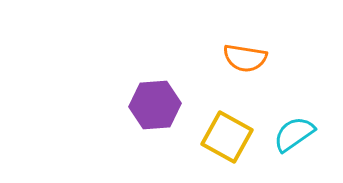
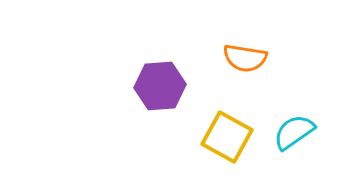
purple hexagon: moved 5 px right, 19 px up
cyan semicircle: moved 2 px up
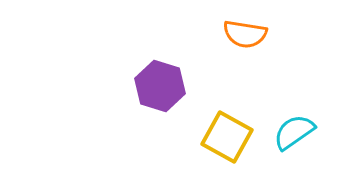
orange semicircle: moved 24 px up
purple hexagon: rotated 21 degrees clockwise
